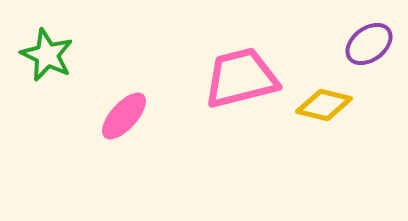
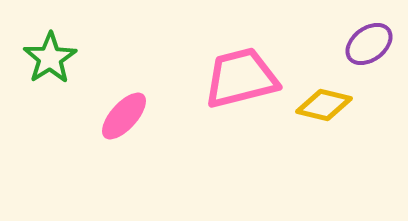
green star: moved 3 px right, 3 px down; rotated 14 degrees clockwise
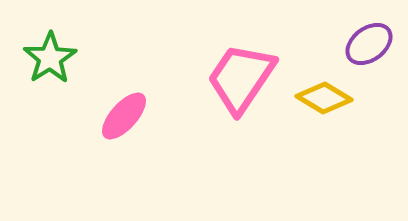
pink trapezoid: rotated 42 degrees counterclockwise
yellow diamond: moved 7 px up; rotated 18 degrees clockwise
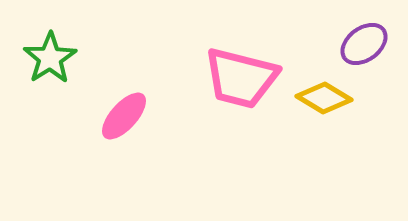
purple ellipse: moved 5 px left
pink trapezoid: rotated 110 degrees counterclockwise
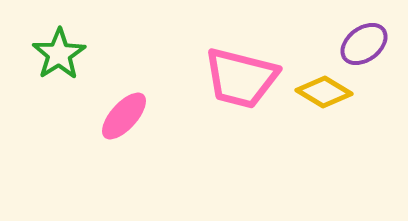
green star: moved 9 px right, 4 px up
yellow diamond: moved 6 px up
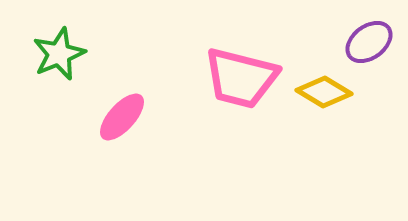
purple ellipse: moved 5 px right, 2 px up
green star: rotated 10 degrees clockwise
pink ellipse: moved 2 px left, 1 px down
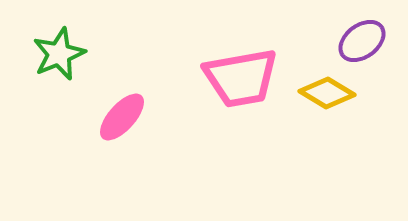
purple ellipse: moved 7 px left, 1 px up
pink trapezoid: rotated 24 degrees counterclockwise
yellow diamond: moved 3 px right, 1 px down
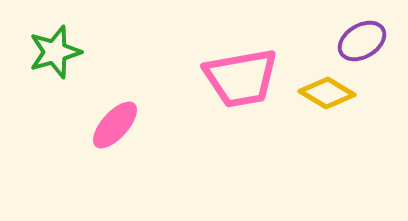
purple ellipse: rotated 6 degrees clockwise
green star: moved 4 px left, 2 px up; rotated 6 degrees clockwise
pink ellipse: moved 7 px left, 8 px down
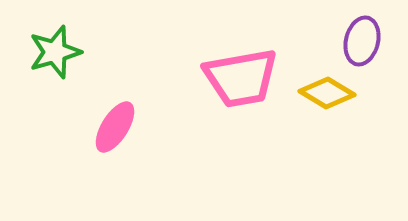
purple ellipse: rotated 45 degrees counterclockwise
pink ellipse: moved 2 px down; rotated 10 degrees counterclockwise
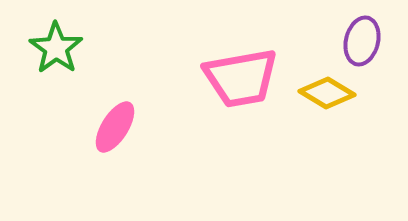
green star: moved 1 px right, 4 px up; rotated 20 degrees counterclockwise
